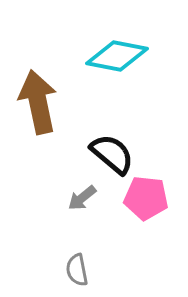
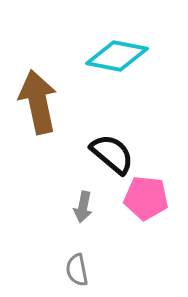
gray arrow: moved 1 px right, 9 px down; rotated 40 degrees counterclockwise
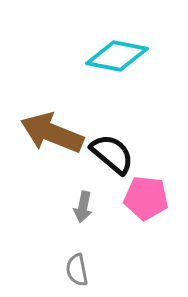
brown arrow: moved 14 px right, 31 px down; rotated 56 degrees counterclockwise
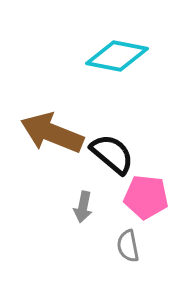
pink pentagon: moved 1 px up
gray semicircle: moved 51 px right, 24 px up
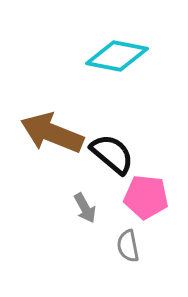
gray arrow: moved 2 px right, 1 px down; rotated 40 degrees counterclockwise
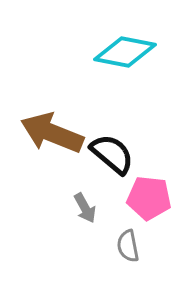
cyan diamond: moved 8 px right, 4 px up
pink pentagon: moved 3 px right, 1 px down
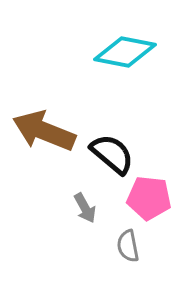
brown arrow: moved 8 px left, 2 px up
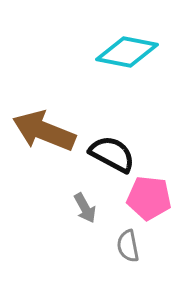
cyan diamond: moved 2 px right
black semicircle: rotated 12 degrees counterclockwise
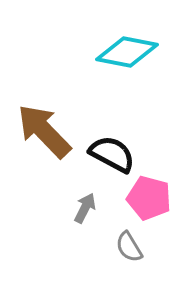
brown arrow: rotated 24 degrees clockwise
pink pentagon: rotated 9 degrees clockwise
gray arrow: rotated 124 degrees counterclockwise
gray semicircle: moved 1 px right, 1 px down; rotated 20 degrees counterclockwise
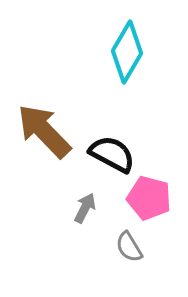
cyan diamond: rotated 70 degrees counterclockwise
